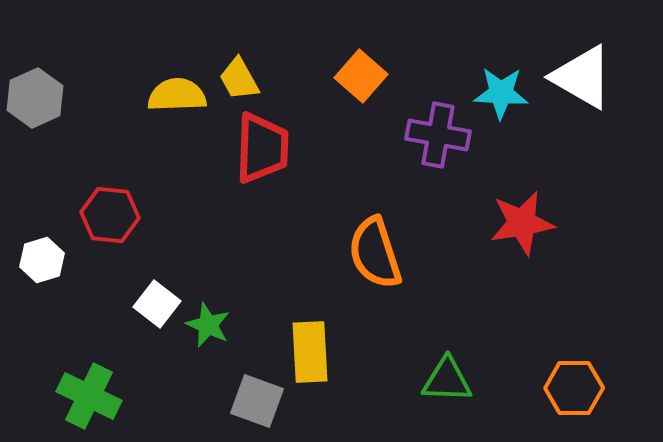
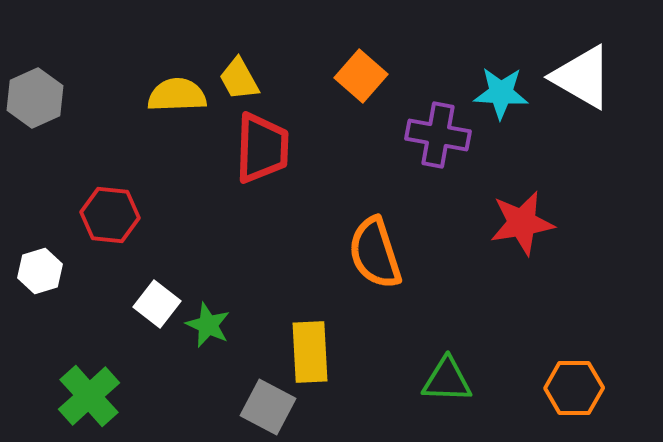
white hexagon: moved 2 px left, 11 px down
green cross: rotated 22 degrees clockwise
gray square: moved 11 px right, 6 px down; rotated 8 degrees clockwise
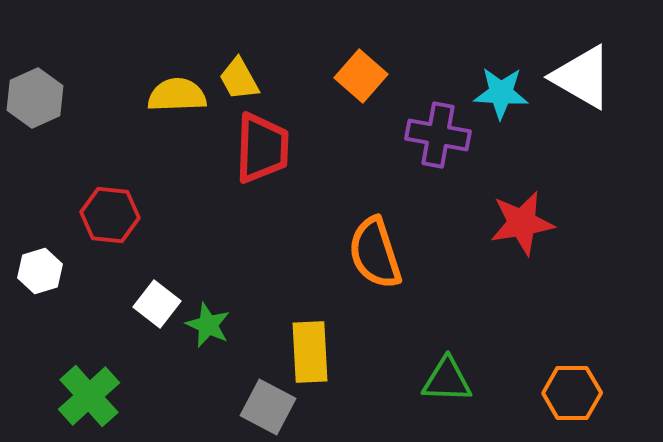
orange hexagon: moved 2 px left, 5 px down
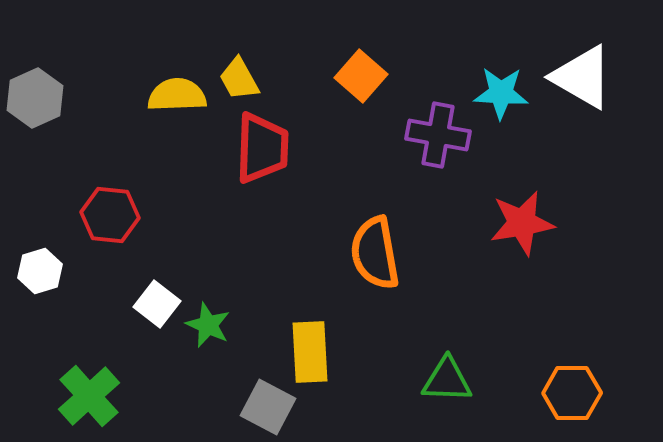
orange semicircle: rotated 8 degrees clockwise
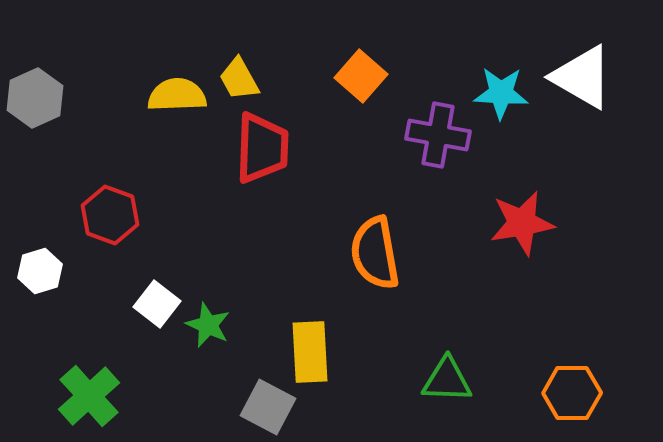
red hexagon: rotated 14 degrees clockwise
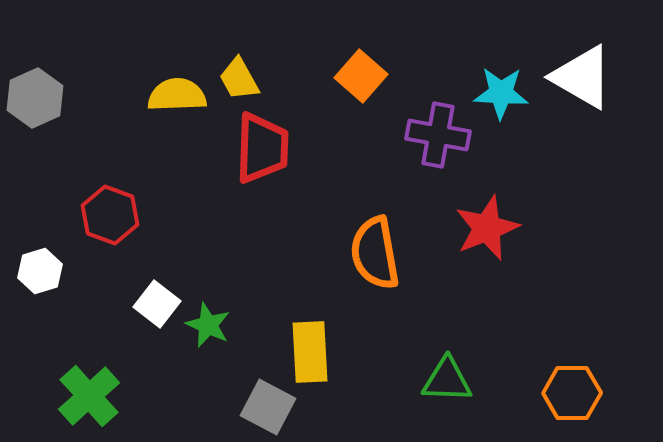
red star: moved 35 px left, 5 px down; rotated 12 degrees counterclockwise
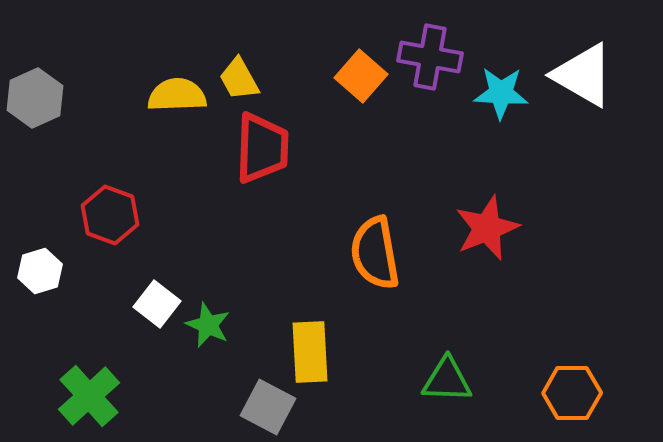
white triangle: moved 1 px right, 2 px up
purple cross: moved 8 px left, 78 px up
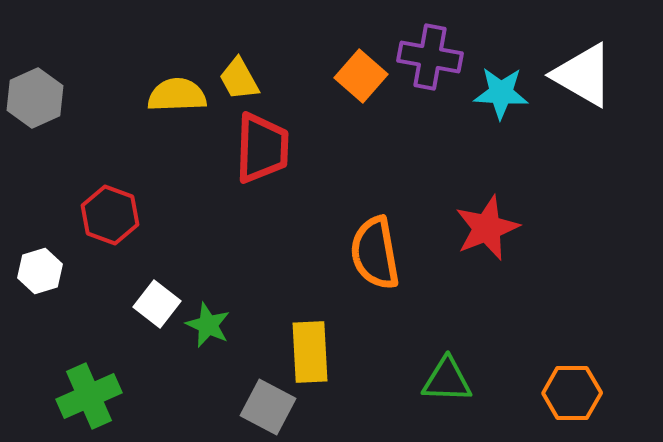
green cross: rotated 18 degrees clockwise
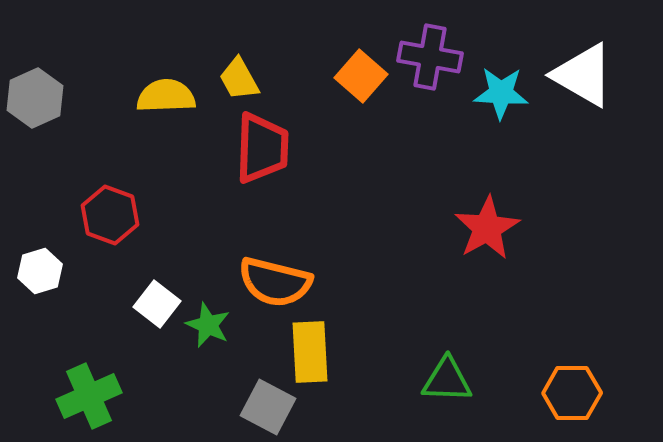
yellow semicircle: moved 11 px left, 1 px down
red star: rotated 8 degrees counterclockwise
orange semicircle: moved 100 px left, 29 px down; rotated 66 degrees counterclockwise
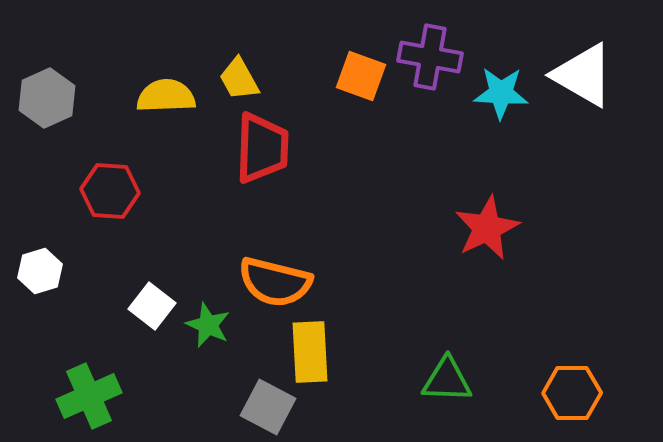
orange square: rotated 21 degrees counterclockwise
gray hexagon: moved 12 px right
red hexagon: moved 24 px up; rotated 16 degrees counterclockwise
red star: rotated 4 degrees clockwise
white square: moved 5 px left, 2 px down
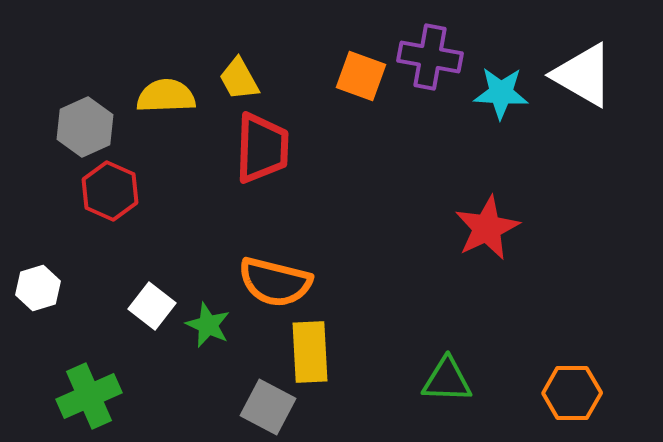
gray hexagon: moved 38 px right, 29 px down
red hexagon: rotated 20 degrees clockwise
white hexagon: moved 2 px left, 17 px down
